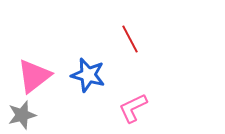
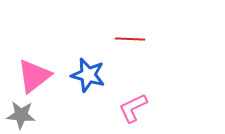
red line: rotated 60 degrees counterclockwise
gray star: moved 1 px left; rotated 20 degrees clockwise
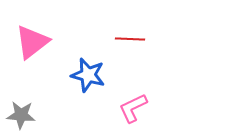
pink triangle: moved 2 px left, 34 px up
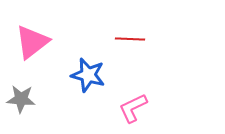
gray star: moved 16 px up
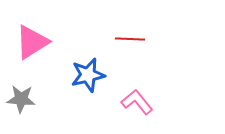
pink triangle: rotated 6 degrees clockwise
blue star: rotated 28 degrees counterclockwise
pink L-shape: moved 4 px right, 6 px up; rotated 76 degrees clockwise
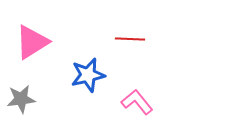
gray star: rotated 12 degrees counterclockwise
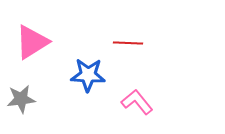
red line: moved 2 px left, 4 px down
blue star: rotated 16 degrees clockwise
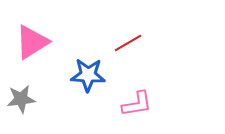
red line: rotated 32 degrees counterclockwise
pink L-shape: moved 2 px down; rotated 120 degrees clockwise
